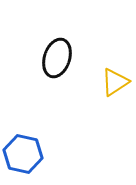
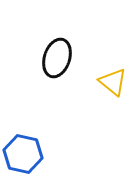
yellow triangle: moved 2 px left; rotated 48 degrees counterclockwise
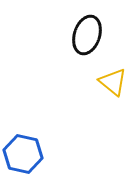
black ellipse: moved 30 px right, 23 px up
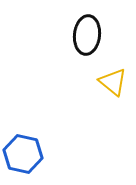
black ellipse: rotated 12 degrees counterclockwise
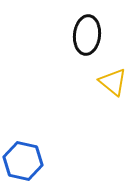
blue hexagon: moved 7 px down
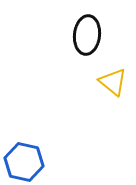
blue hexagon: moved 1 px right, 1 px down
